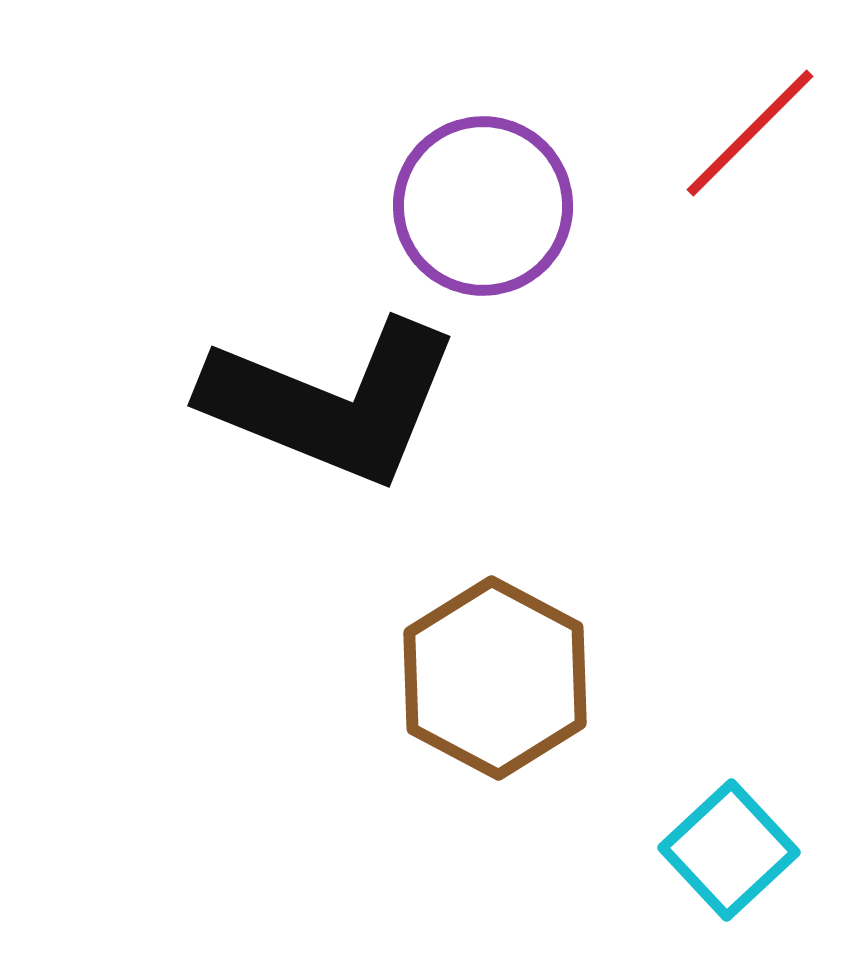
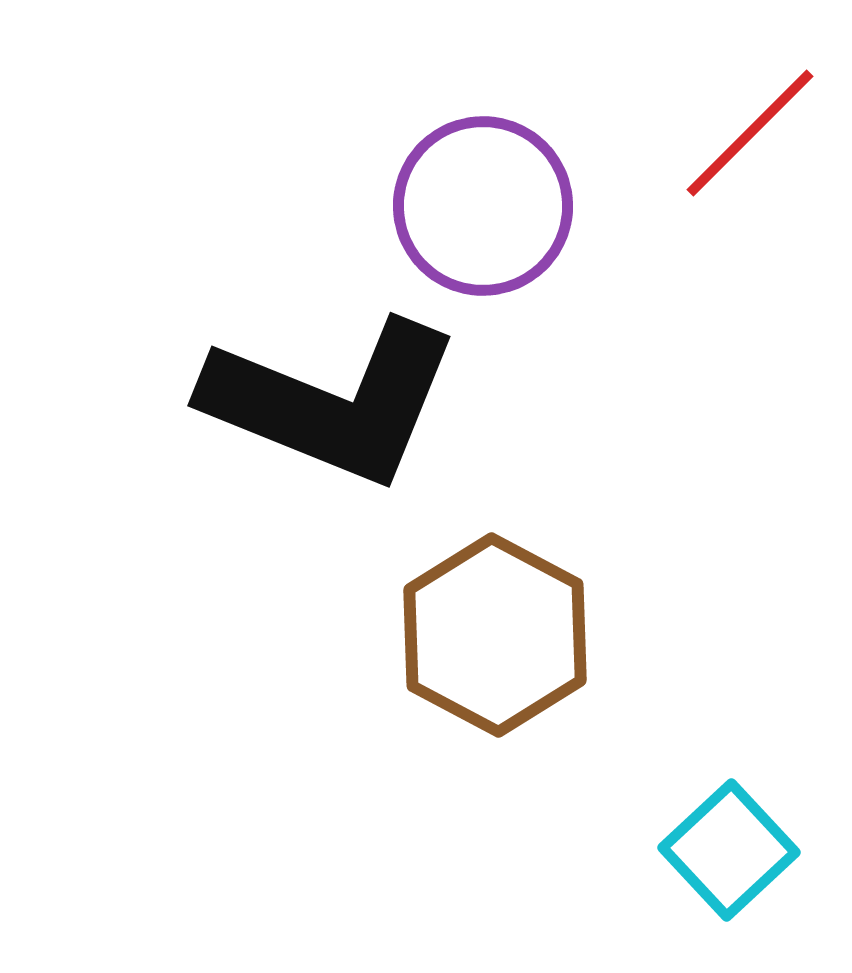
brown hexagon: moved 43 px up
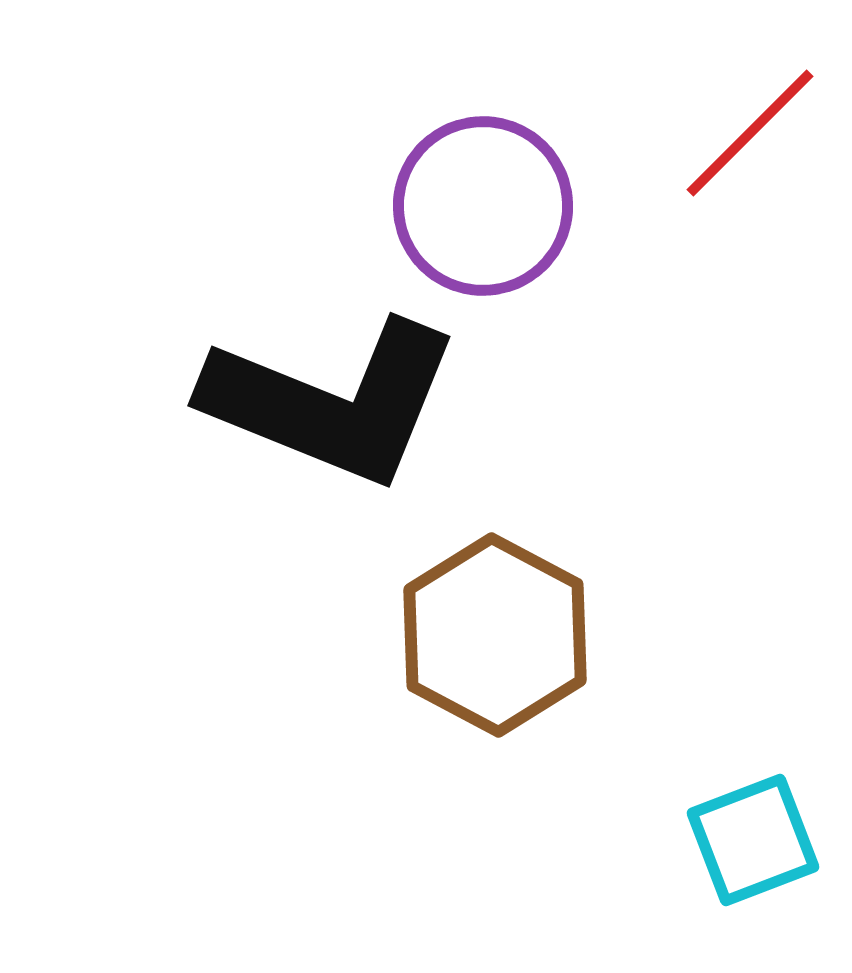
cyan square: moved 24 px right, 10 px up; rotated 22 degrees clockwise
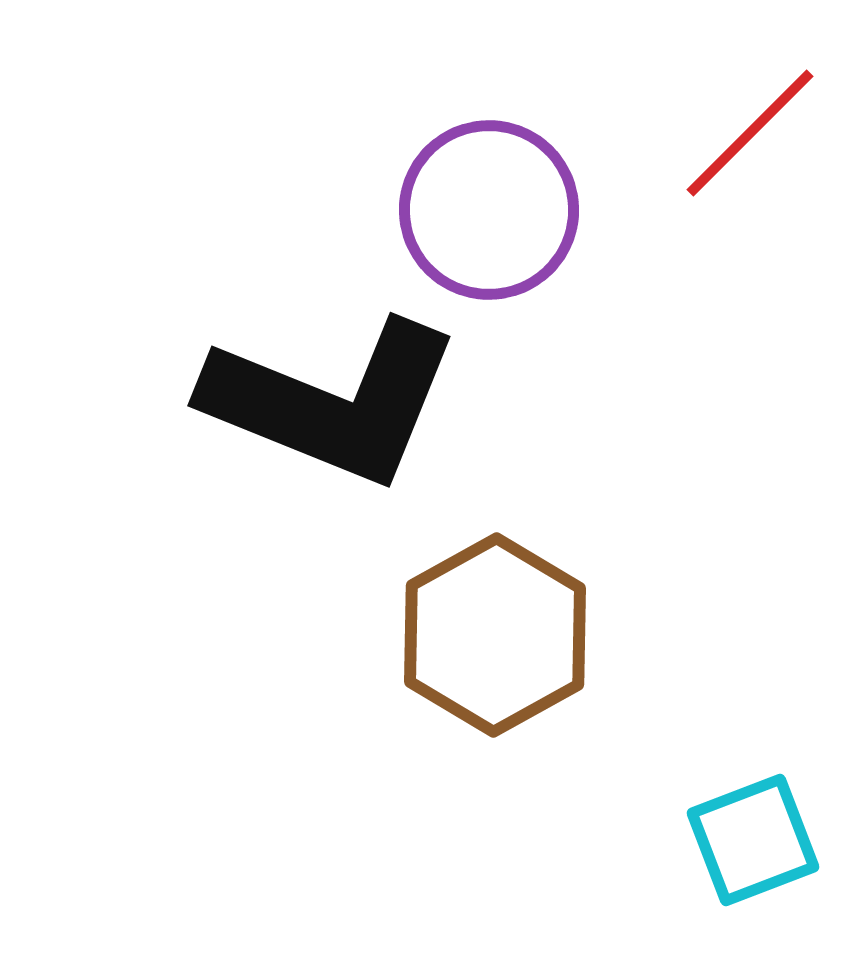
purple circle: moved 6 px right, 4 px down
brown hexagon: rotated 3 degrees clockwise
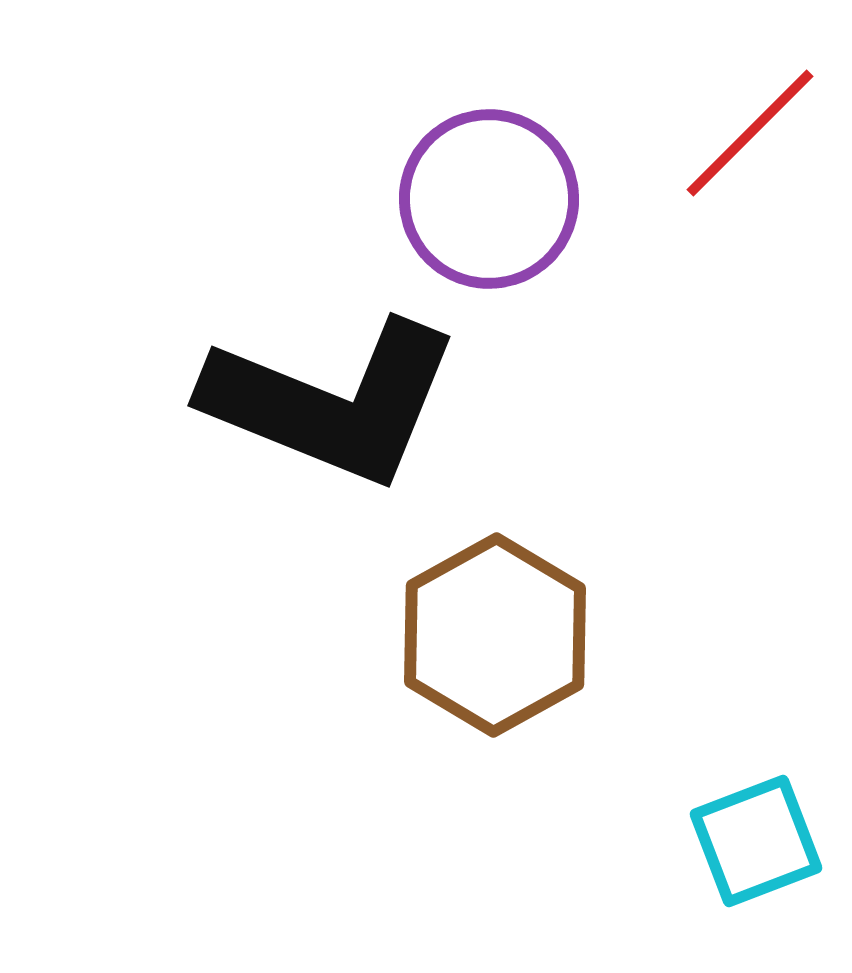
purple circle: moved 11 px up
cyan square: moved 3 px right, 1 px down
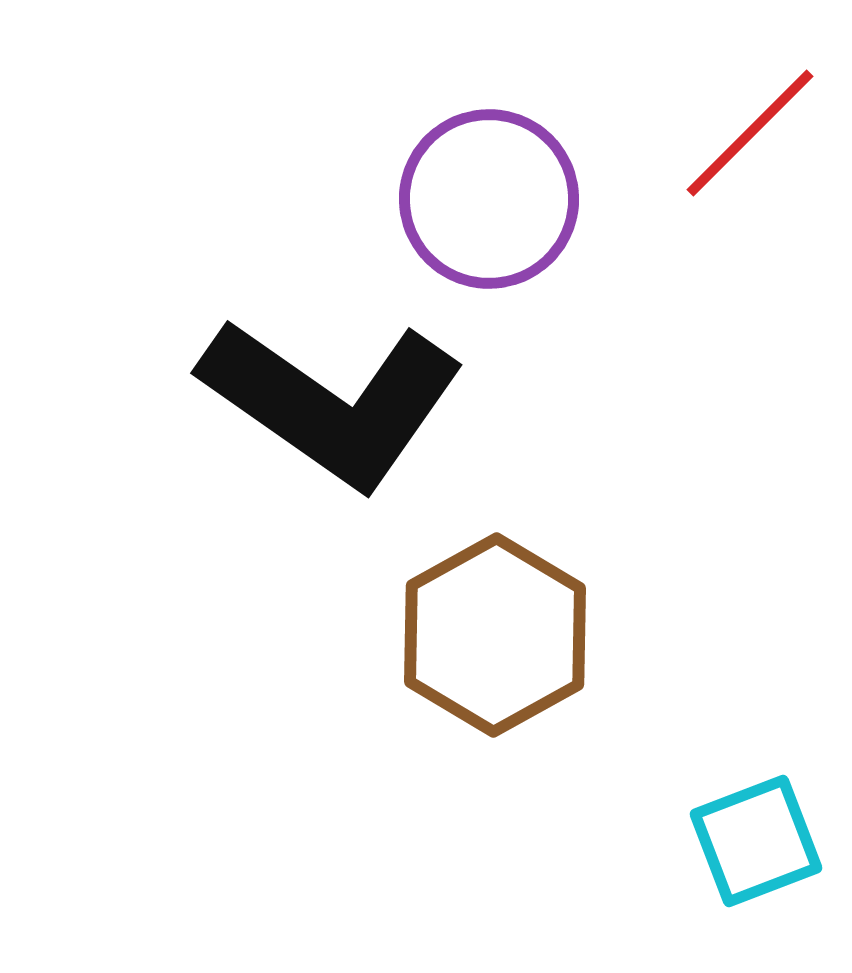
black L-shape: rotated 13 degrees clockwise
